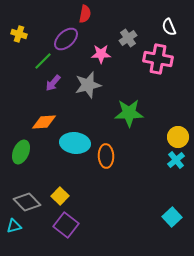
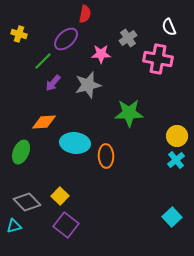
yellow circle: moved 1 px left, 1 px up
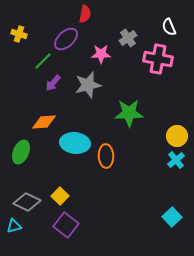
gray diamond: rotated 20 degrees counterclockwise
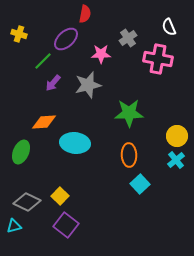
orange ellipse: moved 23 px right, 1 px up
cyan square: moved 32 px left, 33 px up
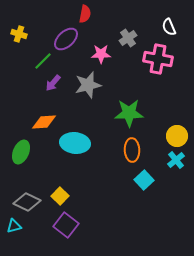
orange ellipse: moved 3 px right, 5 px up
cyan square: moved 4 px right, 4 px up
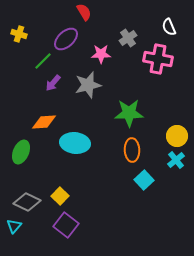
red semicircle: moved 1 px left, 2 px up; rotated 42 degrees counterclockwise
cyan triangle: rotated 35 degrees counterclockwise
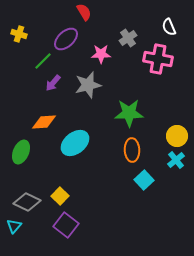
cyan ellipse: rotated 44 degrees counterclockwise
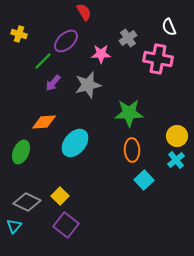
purple ellipse: moved 2 px down
cyan ellipse: rotated 12 degrees counterclockwise
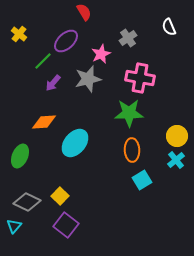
yellow cross: rotated 21 degrees clockwise
pink star: rotated 24 degrees counterclockwise
pink cross: moved 18 px left, 19 px down
gray star: moved 6 px up
green ellipse: moved 1 px left, 4 px down
cyan square: moved 2 px left; rotated 12 degrees clockwise
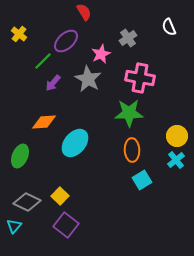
gray star: rotated 28 degrees counterclockwise
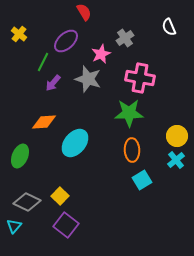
gray cross: moved 3 px left
green line: moved 1 px down; rotated 18 degrees counterclockwise
gray star: rotated 12 degrees counterclockwise
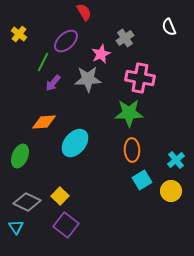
gray star: rotated 20 degrees counterclockwise
yellow circle: moved 6 px left, 55 px down
cyan triangle: moved 2 px right, 1 px down; rotated 14 degrees counterclockwise
